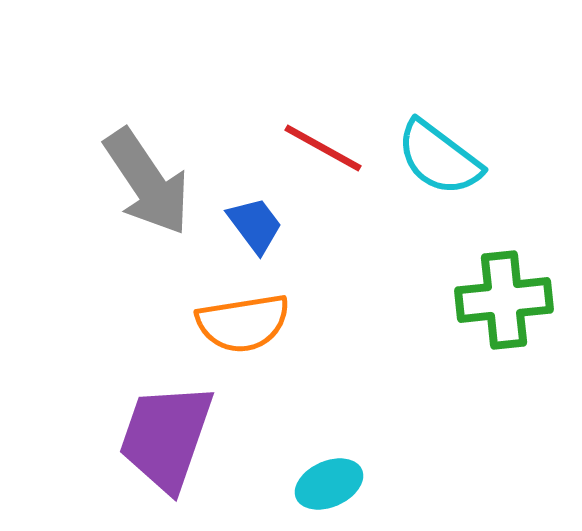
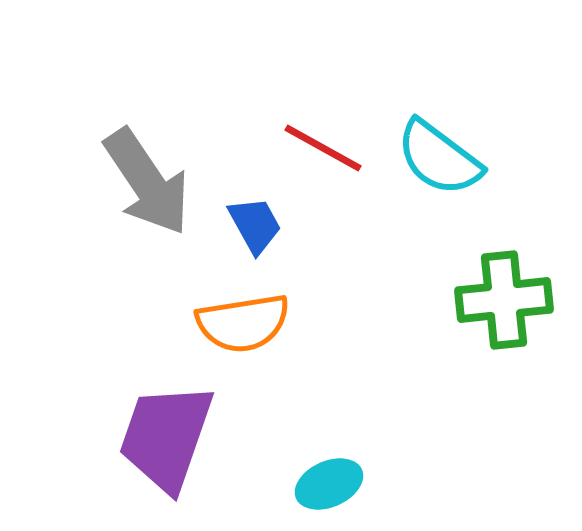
blue trapezoid: rotated 8 degrees clockwise
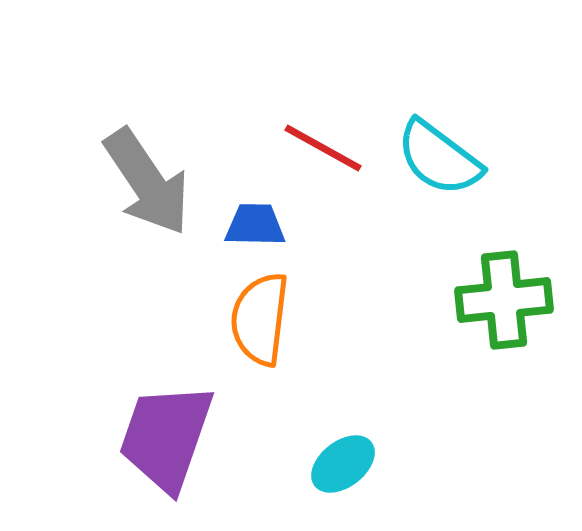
blue trapezoid: rotated 60 degrees counterclockwise
orange semicircle: moved 17 px right, 4 px up; rotated 106 degrees clockwise
cyan ellipse: moved 14 px right, 20 px up; rotated 14 degrees counterclockwise
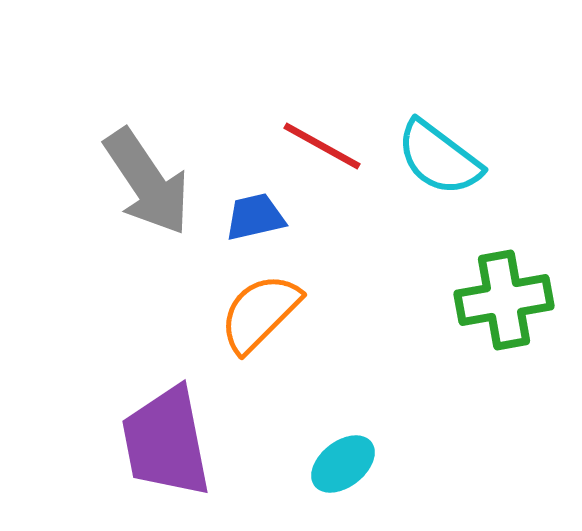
red line: moved 1 px left, 2 px up
blue trapezoid: moved 8 px up; rotated 14 degrees counterclockwise
green cross: rotated 4 degrees counterclockwise
orange semicircle: moved 6 px up; rotated 38 degrees clockwise
purple trapezoid: moved 5 px down; rotated 30 degrees counterclockwise
